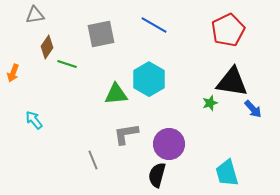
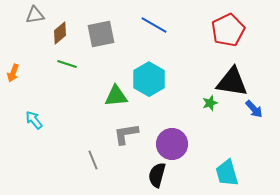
brown diamond: moved 13 px right, 14 px up; rotated 15 degrees clockwise
green triangle: moved 2 px down
blue arrow: moved 1 px right
purple circle: moved 3 px right
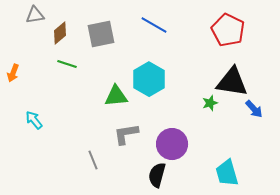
red pentagon: rotated 20 degrees counterclockwise
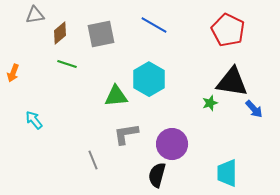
cyan trapezoid: rotated 16 degrees clockwise
